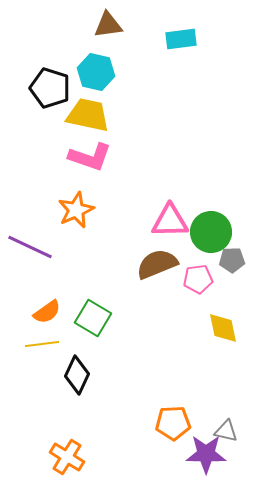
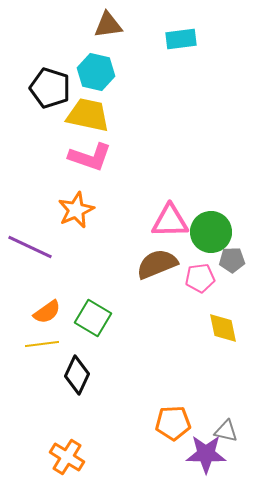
pink pentagon: moved 2 px right, 1 px up
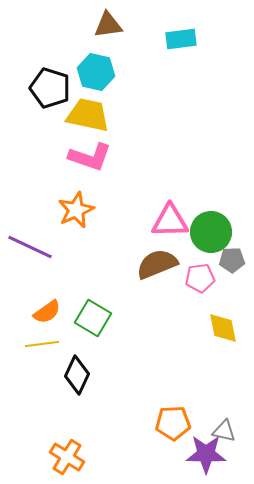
gray triangle: moved 2 px left
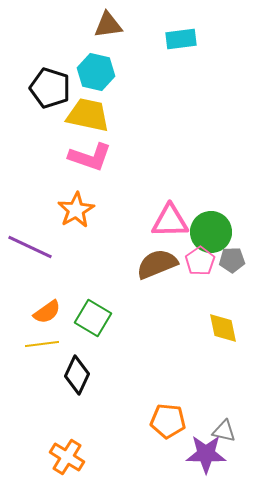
orange star: rotated 6 degrees counterclockwise
pink pentagon: moved 17 px up; rotated 28 degrees counterclockwise
orange pentagon: moved 5 px left, 2 px up; rotated 8 degrees clockwise
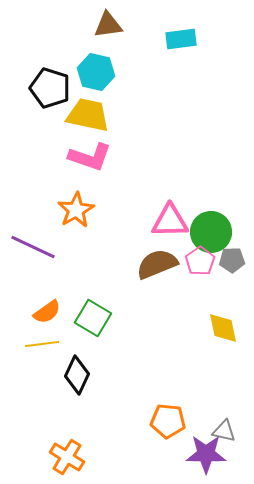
purple line: moved 3 px right
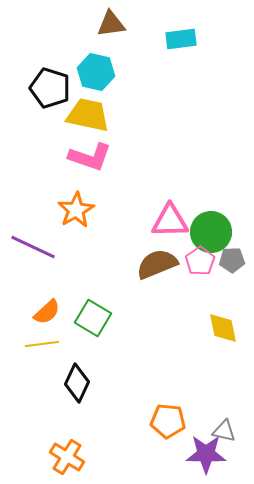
brown triangle: moved 3 px right, 1 px up
orange semicircle: rotated 8 degrees counterclockwise
black diamond: moved 8 px down
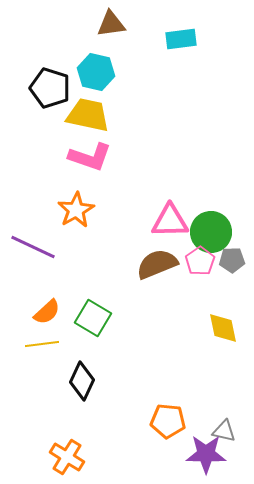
black diamond: moved 5 px right, 2 px up
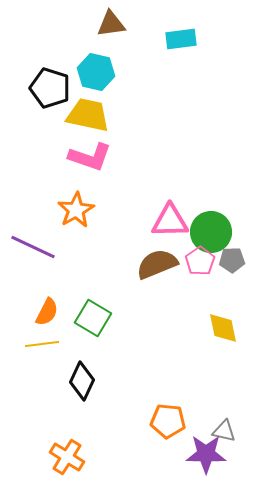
orange semicircle: rotated 20 degrees counterclockwise
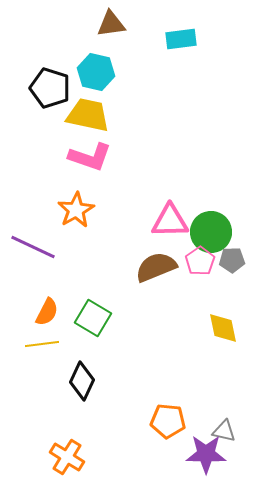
brown semicircle: moved 1 px left, 3 px down
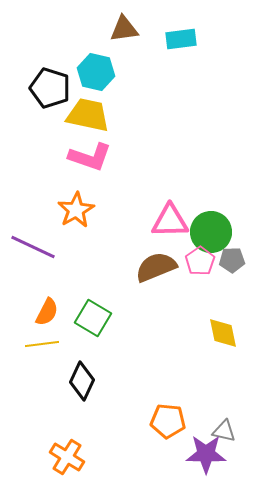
brown triangle: moved 13 px right, 5 px down
yellow diamond: moved 5 px down
